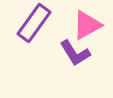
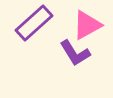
purple rectangle: rotated 12 degrees clockwise
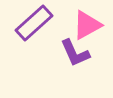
purple L-shape: rotated 8 degrees clockwise
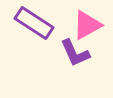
purple rectangle: rotated 75 degrees clockwise
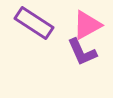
purple L-shape: moved 7 px right, 1 px up
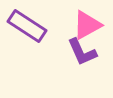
purple rectangle: moved 7 px left, 3 px down
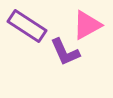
purple L-shape: moved 17 px left
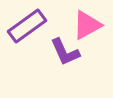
purple rectangle: rotated 69 degrees counterclockwise
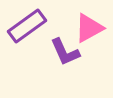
pink triangle: moved 2 px right, 3 px down
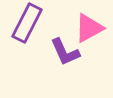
purple rectangle: moved 3 px up; rotated 27 degrees counterclockwise
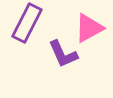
purple L-shape: moved 2 px left, 2 px down
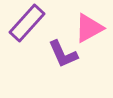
purple rectangle: rotated 15 degrees clockwise
